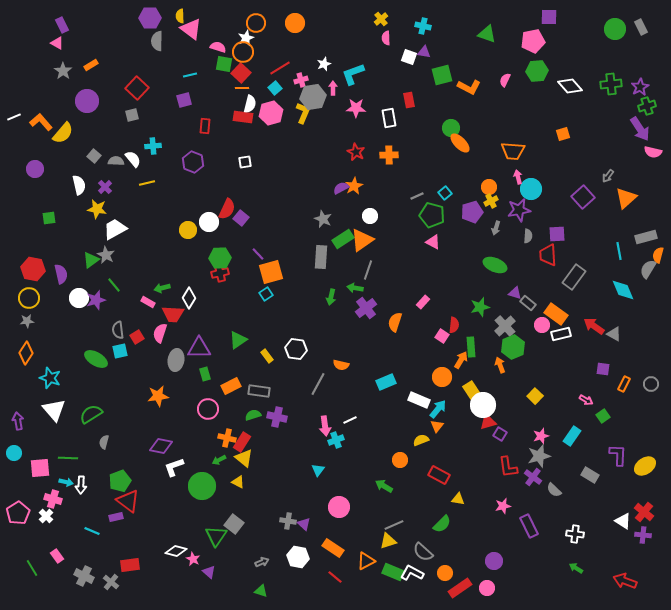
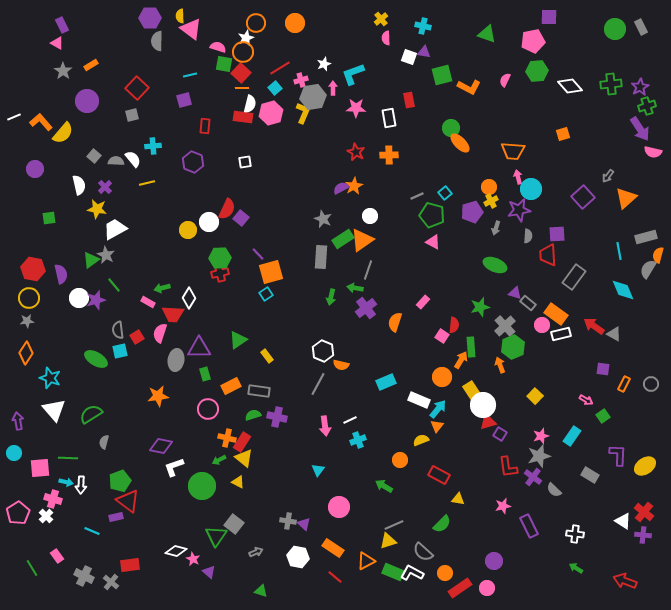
white hexagon at (296, 349): moved 27 px right, 2 px down; rotated 15 degrees clockwise
cyan cross at (336, 440): moved 22 px right
gray arrow at (262, 562): moved 6 px left, 10 px up
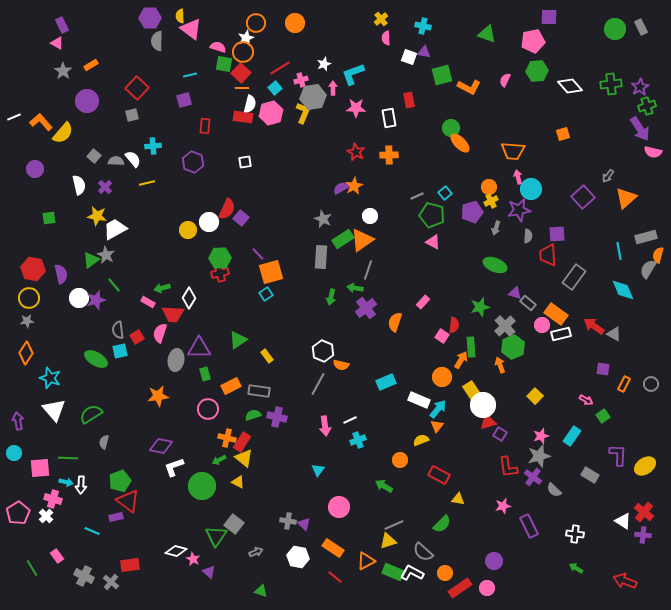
yellow star at (97, 209): moved 7 px down
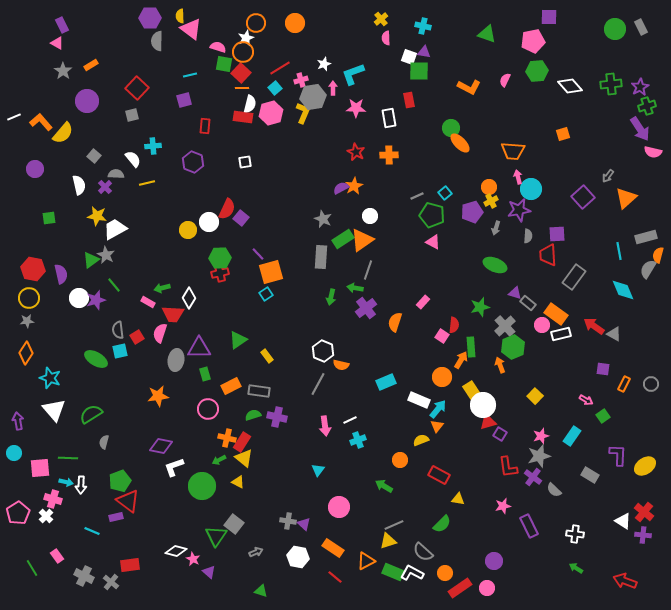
green square at (442, 75): moved 23 px left, 4 px up; rotated 15 degrees clockwise
gray semicircle at (116, 161): moved 13 px down
